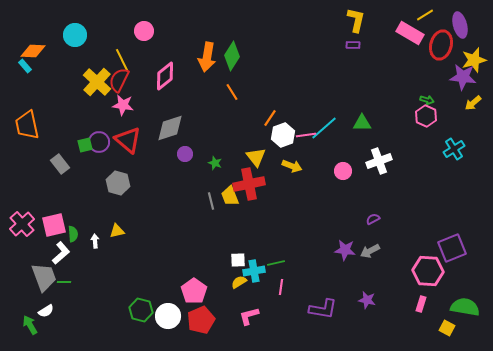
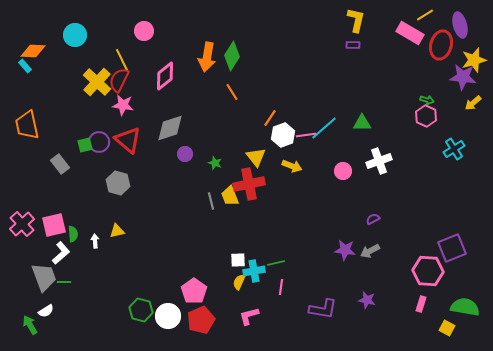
yellow semicircle at (239, 282): rotated 35 degrees counterclockwise
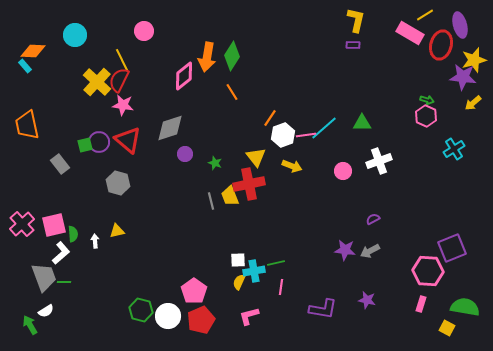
pink diamond at (165, 76): moved 19 px right
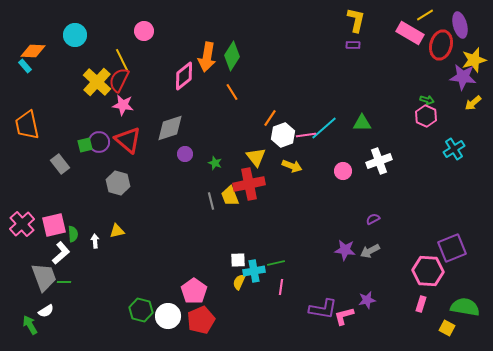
purple star at (367, 300): rotated 24 degrees counterclockwise
pink L-shape at (249, 316): moved 95 px right
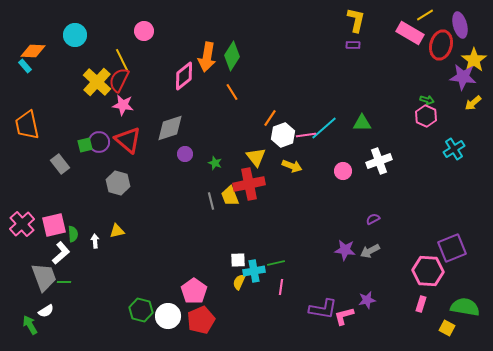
yellow star at (474, 60): rotated 20 degrees counterclockwise
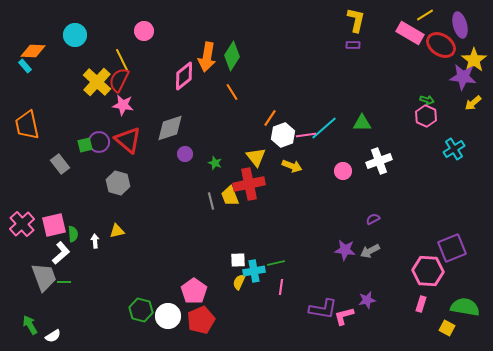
red ellipse at (441, 45): rotated 72 degrees counterclockwise
white semicircle at (46, 311): moved 7 px right, 25 px down
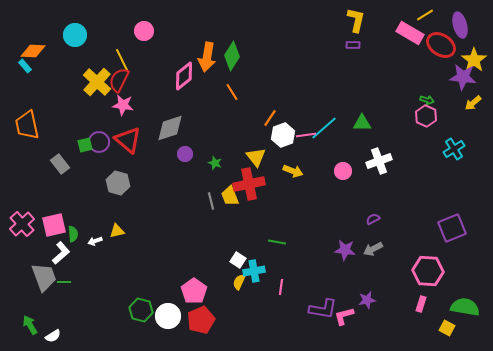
yellow arrow at (292, 166): moved 1 px right, 5 px down
white arrow at (95, 241): rotated 104 degrees counterclockwise
purple square at (452, 248): moved 20 px up
gray arrow at (370, 251): moved 3 px right, 2 px up
white square at (238, 260): rotated 35 degrees clockwise
green line at (276, 263): moved 1 px right, 21 px up; rotated 24 degrees clockwise
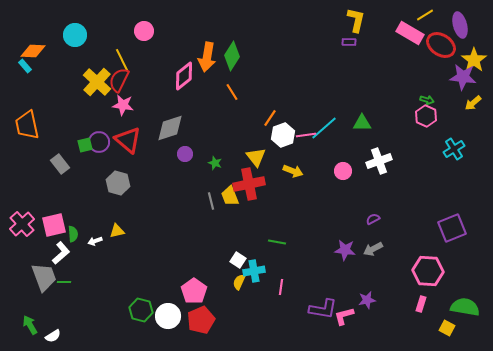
purple rectangle at (353, 45): moved 4 px left, 3 px up
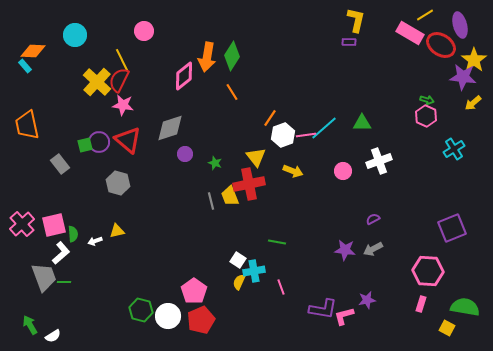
pink line at (281, 287): rotated 28 degrees counterclockwise
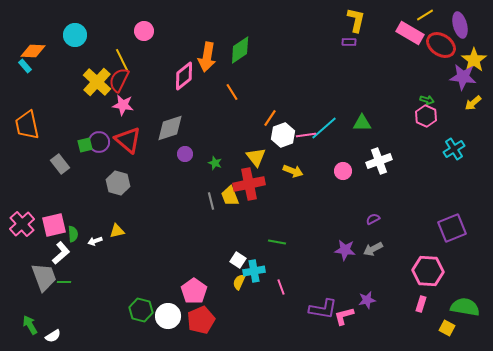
green diamond at (232, 56): moved 8 px right, 6 px up; rotated 24 degrees clockwise
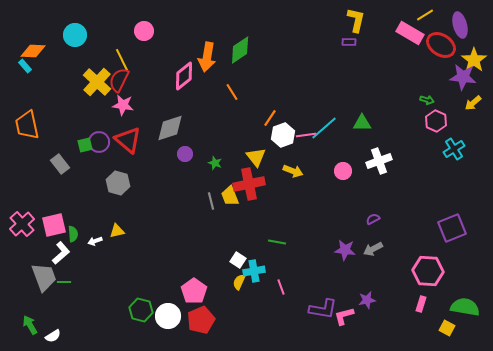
pink hexagon at (426, 116): moved 10 px right, 5 px down
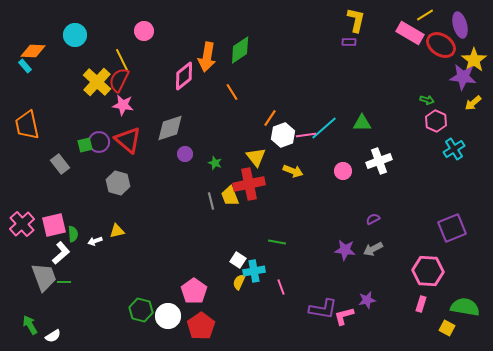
red pentagon at (201, 320): moved 6 px down; rotated 12 degrees counterclockwise
